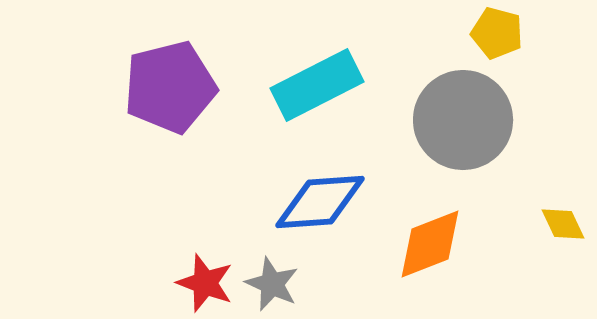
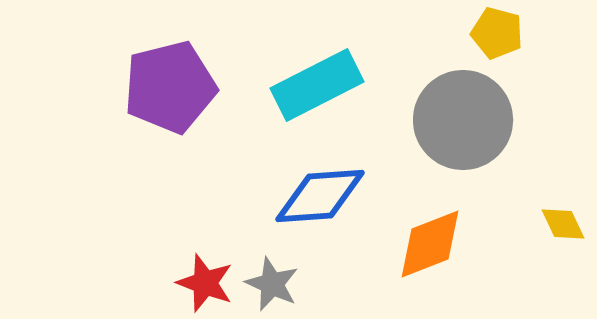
blue diamond: moved 6 px up
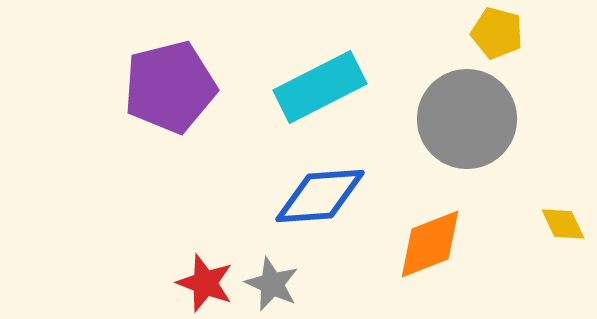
cyan rectangle: moved 3 px right, 2 px down
gray circle: moved 4 px right, 1 px up
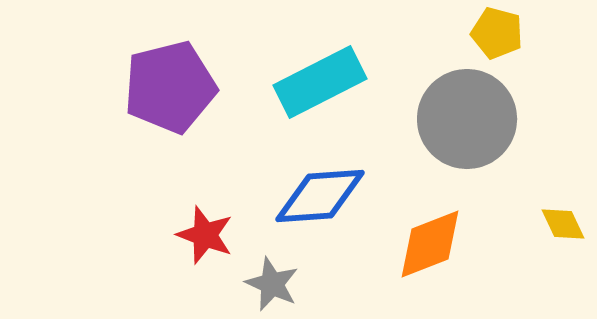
cyan rectangle: moved 5 px up
red star: moved 48 px up
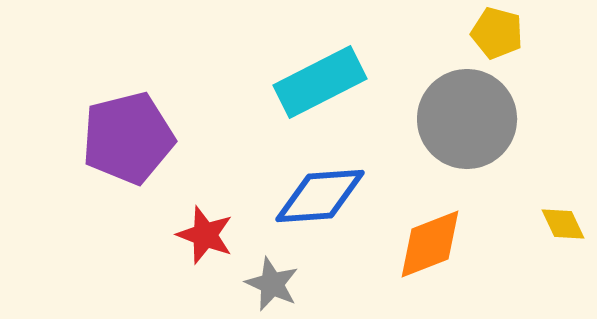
purple pentagon: moved 42 px left, 51 px down
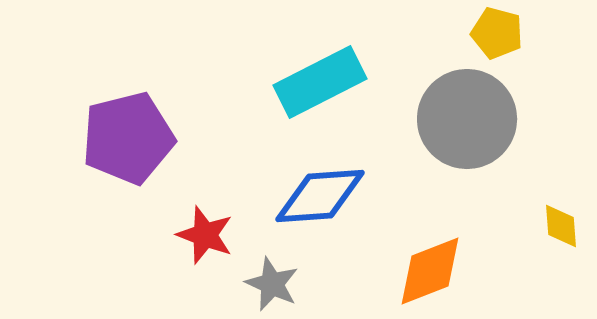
yellow diamond: moved 2 px left, 2 px down; rotated 21 degrees clockwise
orange diamond: moved 27 px down
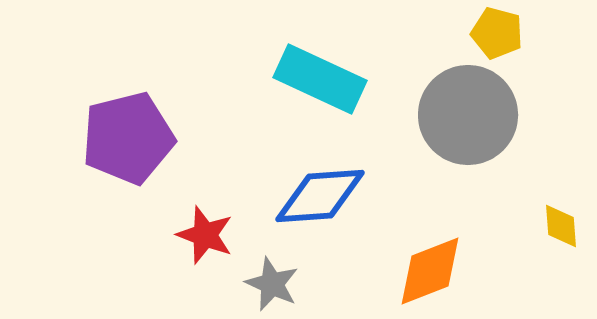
cyan rectangle: moved 3 px up; rotated 52 degrees clockwise
gray circle: moved 1 px right, 4 px up
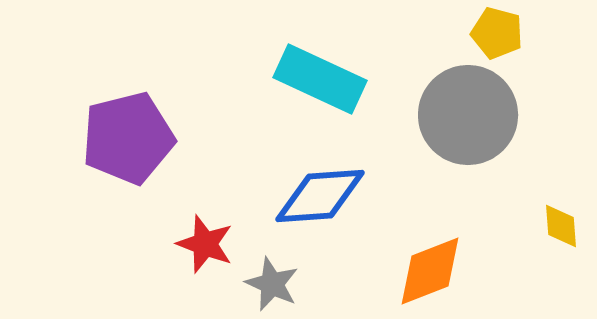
red star: moved 9 px down
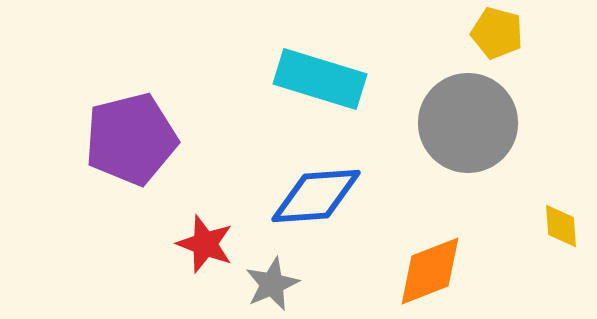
cyan rectangle: rotated 8 degrees counterclockwise
gray circle: moved 8 px down
purple pentagon: moved 3 px right, 1 px down
blue diamond: moved 4 px left
gray star: rotated 24 degrees clockwise
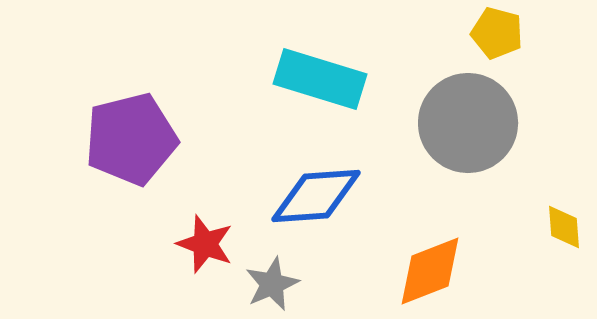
yellow diamond: moved 3 px right, 1 px down
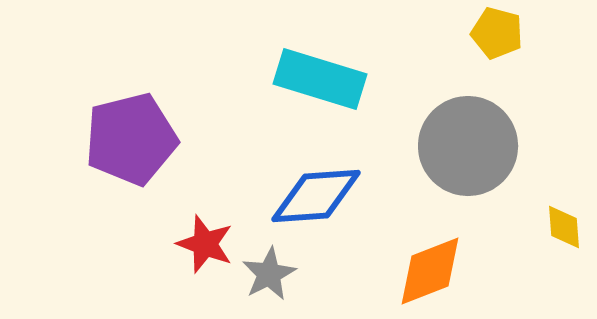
gray circle: moved 23 px down
gray star: moved 3 px left, 10 px up; rotated 4 degrees counterclockwise
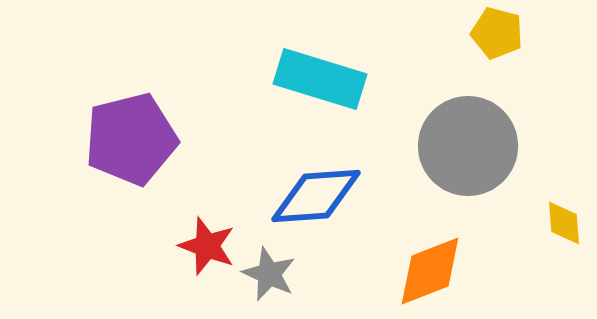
yellow diamond: moved 4 px up
red star: moved 2 px right, 2 px down
gray star: rotated 20 degrees counterclockwise
